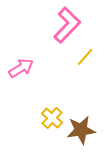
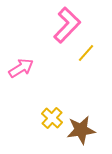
yellow line: moved 1 px right, 4 px up
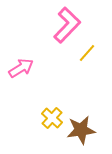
yellow line: moved 1 px right
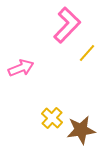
pink arrow: rotated 10 degrees clockwise
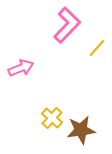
yellow line: moved 10 px right, 5 px up
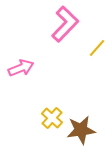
pink L-shape: moved 2 px left, 1 px up
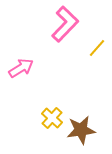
pink arrow: rotated 10 degrees counterclockwise
